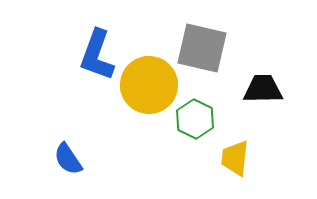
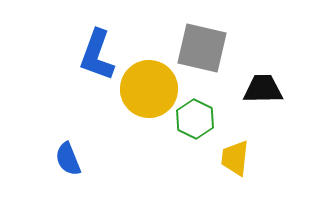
yellow circle: moved 4 px down
blue semicircle: rotated 12 degrees clockwise
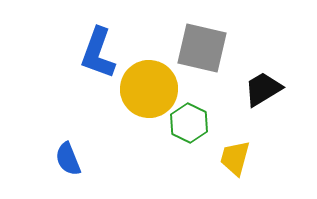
blue L-shape: moved 1 px right, 2 px up
black trapezoid: rotated 30 degrees counterclockwise
green hexagon: moved 6 px left, 4 px down
yellow trapezoid: rotated 9 degrees clockwise
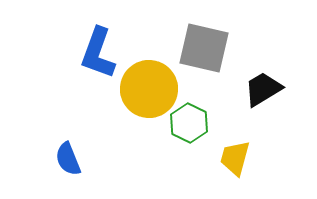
gray square: moved 2 px right
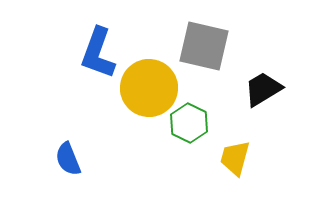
gray square: moved 2 px up
yellow circle: moved 1 px up
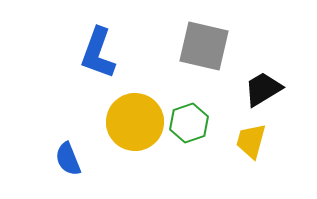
yellow circle: moved 14 px left, 34 px down
green hexagon: rotated 15 degrees clockwise
yellow trapezoid: moved 16 px right, 17 px up
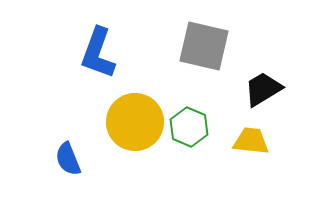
green hexagon: moved 4 px down; rotated 18 degrees counterclockwise
yellow trapezoid: rotated 81 degrees clockwise
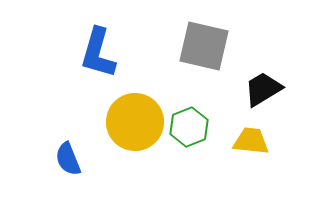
blue L-shape: rotated 4 degrees counterclockwise
green hexagon: rotated 15 degrees clockwise
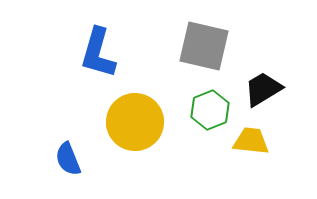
green hexagon: moved 21 px right, 17 px up
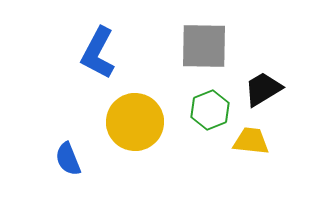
gray square: rotated 12 degrees counterclockwise
blue L-shape: rotated 12 degrees clockwise
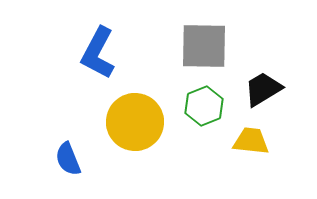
green hexagon: moved 6 px left, 4 px up
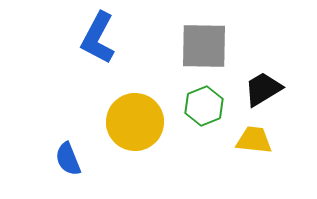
blue L-shape: moved 15 px up
yellow trapezoid: moved 3 px right, 1 px up
